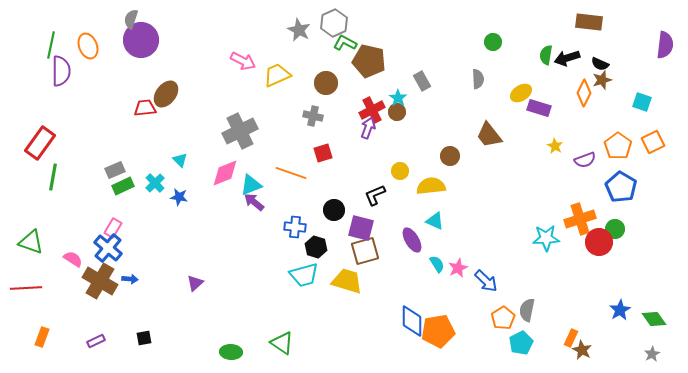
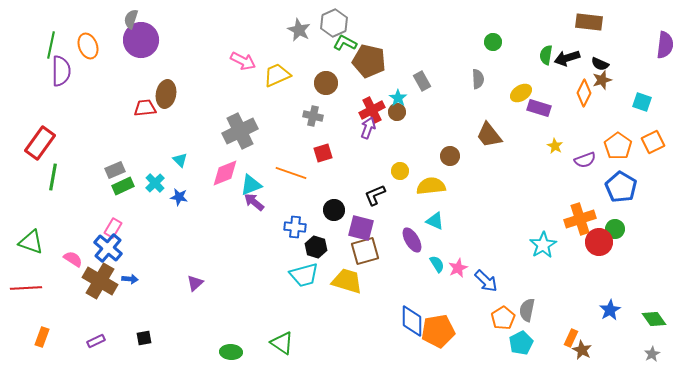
brown ellipse at (166, 94): rotated 28 degrees counterclockwise
cyan star at (546, 238): moved 3 px left, 7 px down; rotated 28 degrees counterclockwise
blue star at (620, 310): moved 10 px left
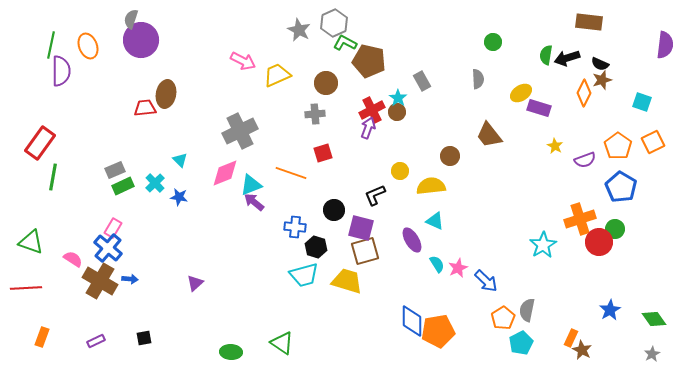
gray cross at (313, 116): moved 2 px right, 2 px up; rotated 18 degrees counterclockwise
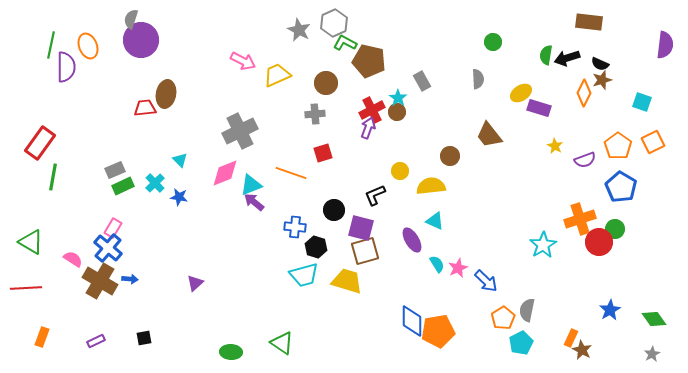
purple semicircle at (61, 71): moved 5 px right, 4 px up
green triangle at (31, 242): rotated 12 degrees clockwise
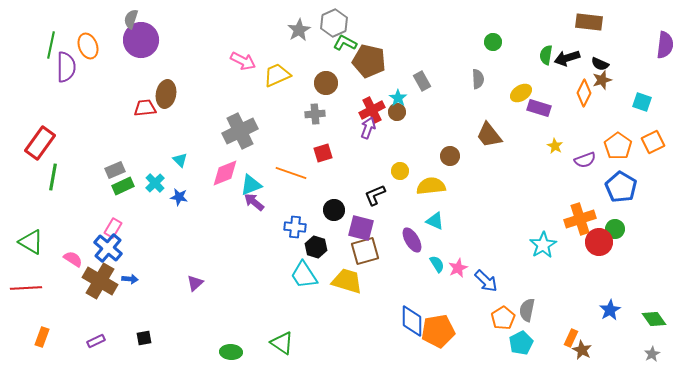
gray star at (299, 30): rotated 15 degrees clockwise
cyan trapezoid at (304, 275): rotated 72 degrees clockwise
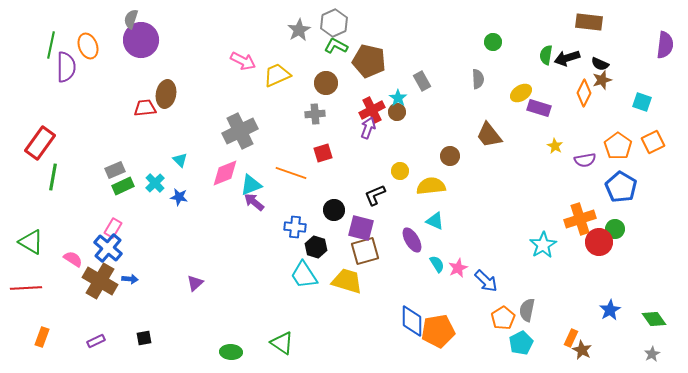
green L-shape at (345, 43): moved 9 px left, 3 px down
purple semicircle at (585, 160): rotated 10 degrees clockwise
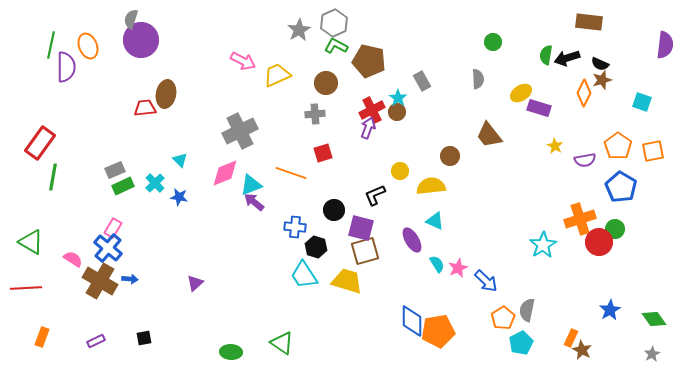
orange square at (653, 142): moved 9 px down; rotated 15 degrees clockwise
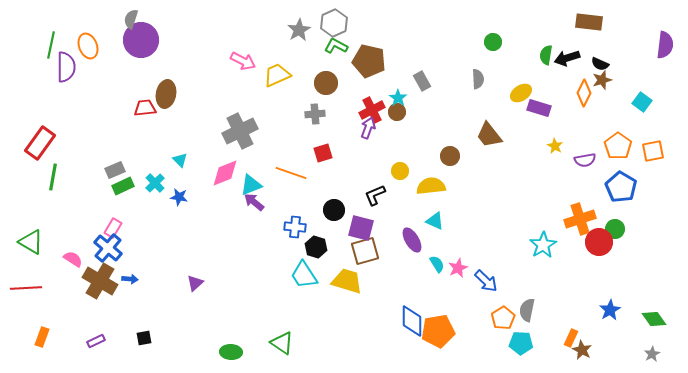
cyan square at (642, 102): rotated 18 degrees clockwise
cyan pentagon at (521, 343): rotated 30 degrees clockwise
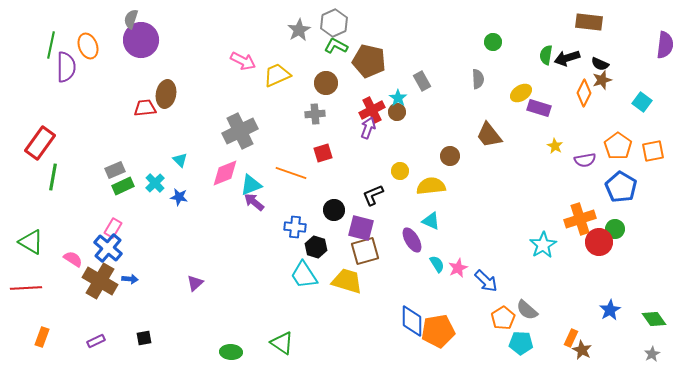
black L-shape at (375, 195): moved 2 px left
cyan triangle at (435, 221): moved 4 px left
gray semicircle at (527, 310): rotated 60 degrees counterclockwise
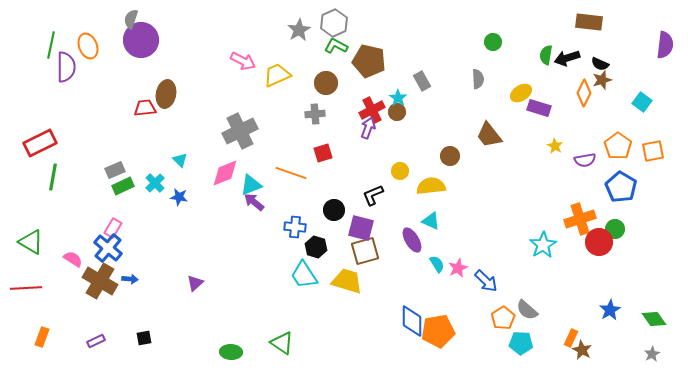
red rectangle at (40, 143): rotated 28 degrees clockwise
